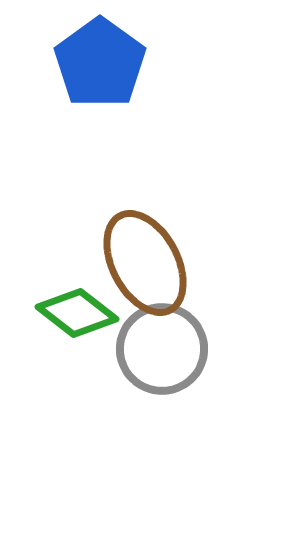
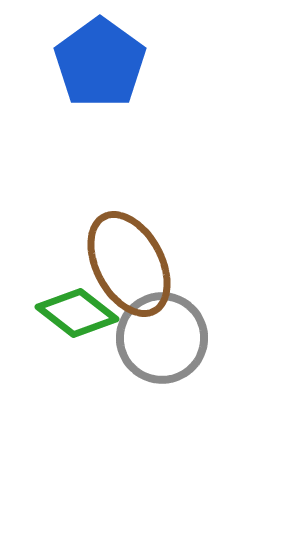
brown ellipse: moved 16 px left, 1 px down
gray circle: moved 11 px up
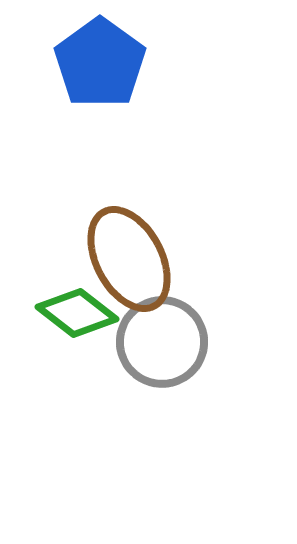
brown ellipse: moved 5 px up
gray circle: moved 4 px down
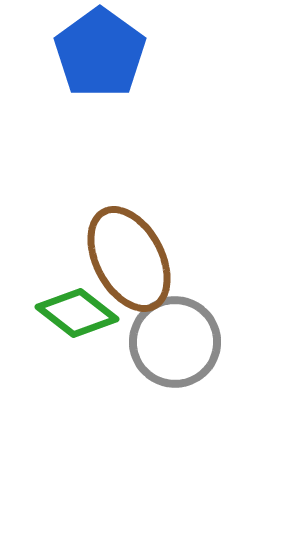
blue pentagon: moved 10 px up
gray circle: moved 13 px right
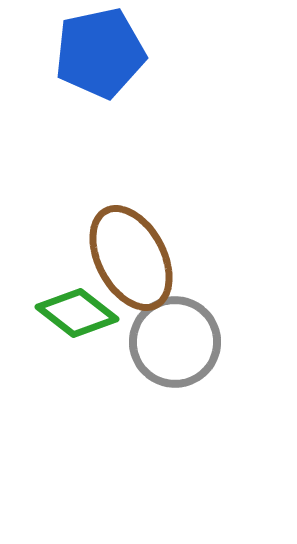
blue pentagon: rotated 24 degrees clockwise
brown ellipse: moved 2 px right, 1 px up
